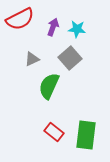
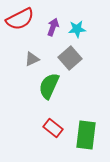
cyan star: rotated 12 degrees counterclockwise
red rectangle: moved 1 px left, 4 px up
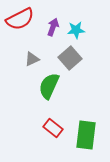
cyan star: moved 1 px left, 1 px down
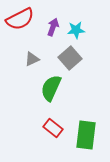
green semicircle: moved 2 px right, 2 px down
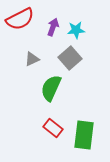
green rectangle: moved 2 px left
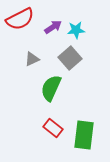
purple arrow: rotated 36 degrees clockwise
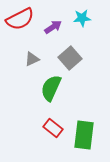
cyan star: moved 6 px right, 12 px up
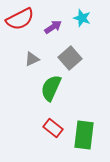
cyan star: rotated 24 degrees clockwise
